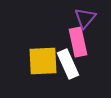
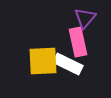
white rectangle: rotated 40 degrees counterclockwise
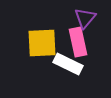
yellow square: moved 1 px left, 18 px up
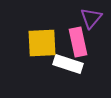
purple triangle: moved 6 px right
white rectangle: rotated 8 degrees counterclockwise
